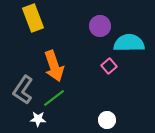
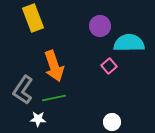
green line: rotated 25 degrees clockwise
white circle: moved 5 px right, 2 px down
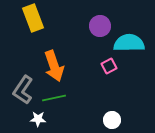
pink square: rotated 14 degrees clockwise
white circle: moved 2 px up
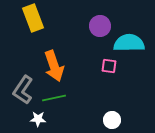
pink square: rotated 35 degrees clockwise
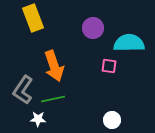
purple circle: moved 7 px left, 2 px down
green line: moved 1 px left, 1 px down
